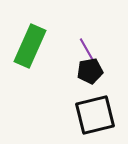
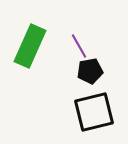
purple line: moved 8 px left, 4 px up
black square: moved 1 px left, 3 px up
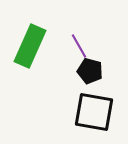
black pentagon: rotated 25 degrees clockwise
black square: rotated 24 degrees clockwise
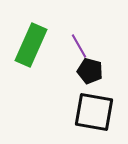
green rectangle: moved 1 px right, 1 px up
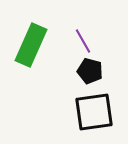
purple line: moved 4 px right, 5 px up
black square: rotated 18 degrees counterclockwise
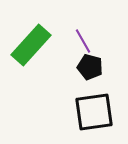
green rectangle: rotated 18 degrees clockwise
black pentagon: moved 4 px up
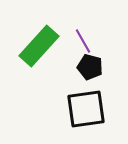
green rectangle: moved 8 px right, 1 px down
black square: moved 8 px left, 3 px up
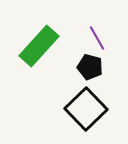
purple line: moved 14 px right, 3 px up
black square: rotated 36 degrees counterclockwise
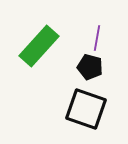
purple line: rotated 40 degrees clockwise
black square: rotated 27 degrees counterclockwise
